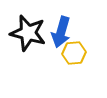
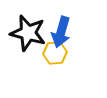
yellow hexagon: moved 19 px left
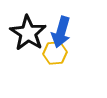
black star: rotated 18 degrees clockwise
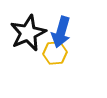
black star: rotated 15 degrees clockwise
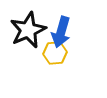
black star: moved 3 px up
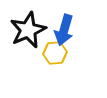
blue arrow: moved 3 px right, 2 px up
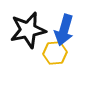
black star: rotated 12 degrees clockwise
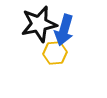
black star: moved 11 px right, 6 px up
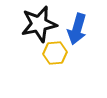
blue arrow: moved 13 px right, 1 px up
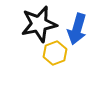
yellow hexagon: rotated 15 degrees counterclockwise
